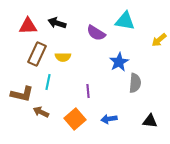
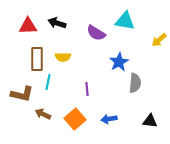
brown rectangle: moved 5 px down; rotated 25 degrees counterclockwise
purple line: moved 1 px left, 2 px up
brown arrow: moved 2 px right, 2 px down
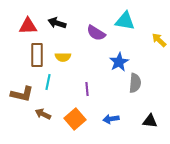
yellow arrow: rotated 84 degrees clockwise
brown rectangle: moved 4 px up
blue arrow: moved 2 px right
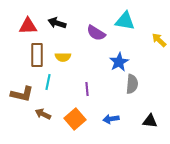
gray semicircle: moved 3 px left, 1 px down
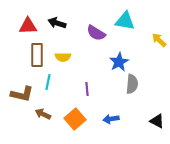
black triangle: moved 7 px right; rotated 21 degrees clockwise
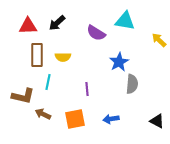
black arrow: rotated 60 degrees counterclockwise
brown L-shape: moved 1 px right, 2 px down
orange square: rotated 30 degrees clockwise
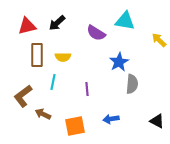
red triangle: moved 1 px left; rotated 12 degrees counterclockwise
cyan line: moved 5 px right
brown L-shape: rotated 130 degrees clockwise
orange square: moved 7 px down
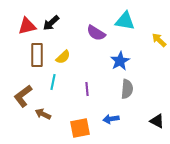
black arrow: moved 6 px left
yellow semicircle: rotated 42 degrees counterclockwise
blue star: moved 1 px right, 1 px up
gray semicircle: moved 5 px left, 5 px down
orange square: moved 5 px right, 2 px down
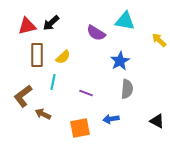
purple line: moved 1 px left, 4 px down; rotated 64 degrees counterclockwise
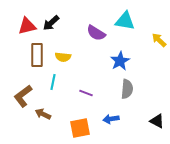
yellow semicircle: rotated 49 degrees clockwise
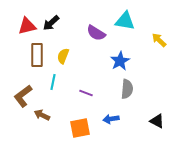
yellow semicircle: moved 1 px up; rotated 105 degrees clockwise
brown arrow: moved 1 px left, 1 px down
